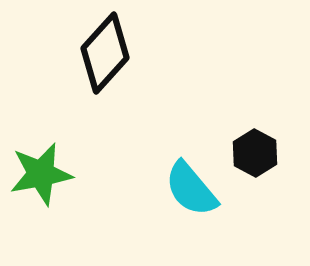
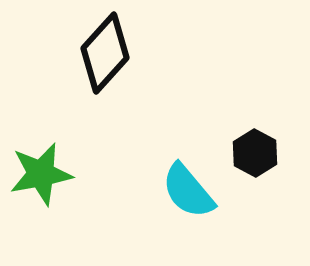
cyan semicircle: moved 3 px left, 2 px down
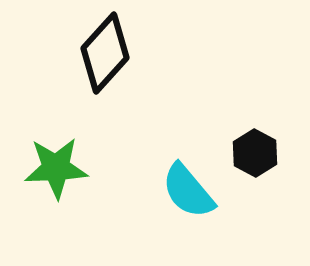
green star: moved 15 px right, 6 px up; rotated 8 degrees clockwise
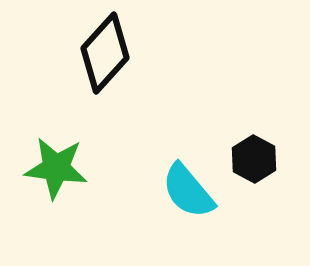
black hexagon: moved 1 px left, 6 px down
green star: rotated 10 degrees clockwise
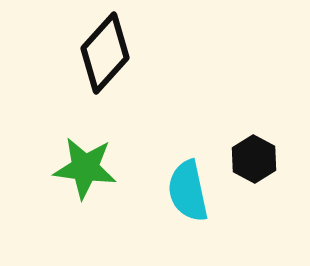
green star: moved 29 px right
cyan semicircle: rotated 28 degrees clockwise
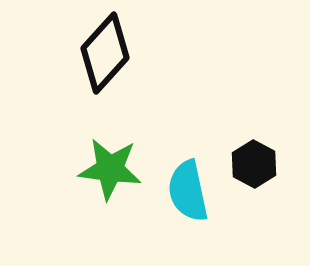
black hexagon: moved 5 px down
green star: moved 25 px right, 1 px down
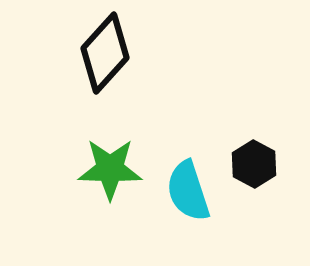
green star: rotated 6 degrees counterclockwise
cyan semicircle: rotated 6 degrees counterclockwise
